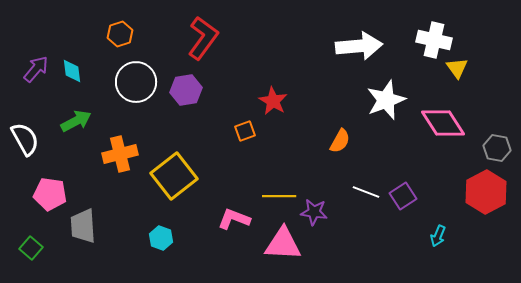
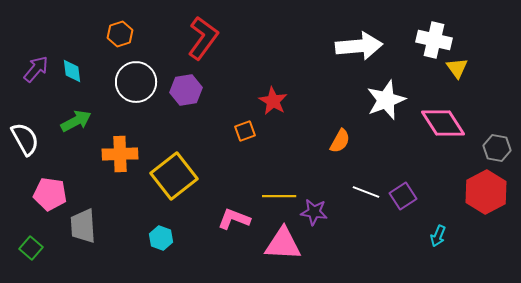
orange cross: rotated 12 degrees clockwise
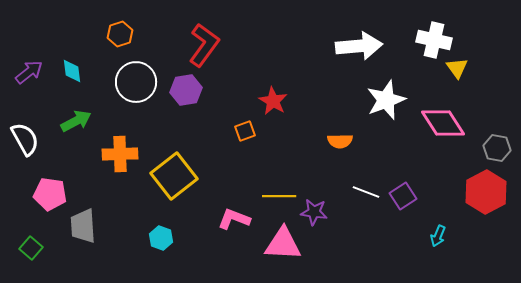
red L-shape: moved 1 px right, 7 px down
purple arrow: moved 7 px left, 3 px down; rotated 12 degrees clockwise
orange semicircle: rotated 60 degrees clockwise
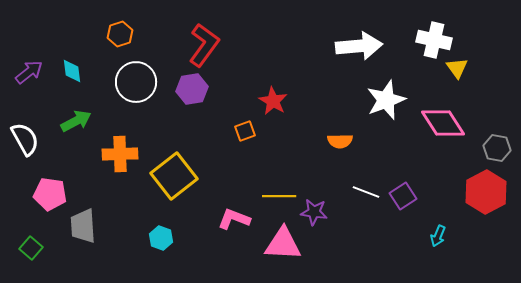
purple hexagon: moved 6 px right, 1 px up
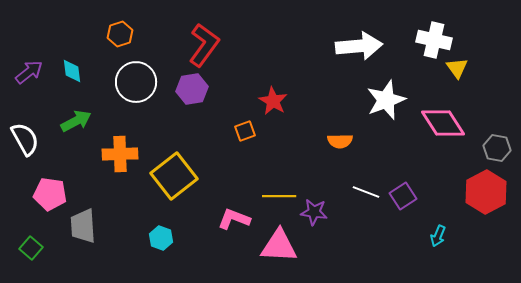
pink triangle: moved 4 px left, 2 px down
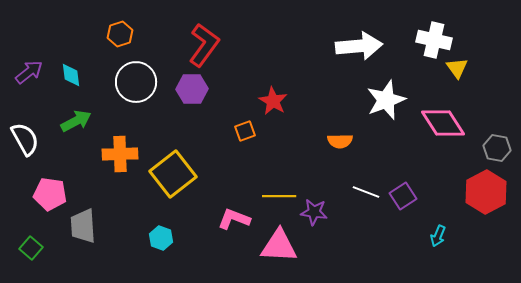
cyan diamond: moved 1 px left, 4 px down
purple hexagon: rotated 8 degrees clockwise
yellow square: moved 1 px left, 2 px up
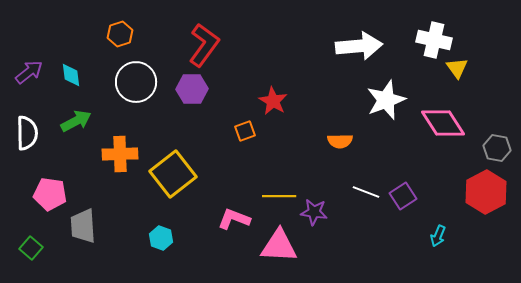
white semicircle: moved 2 px right, 6 px up; rotated 28 degrees clockwise
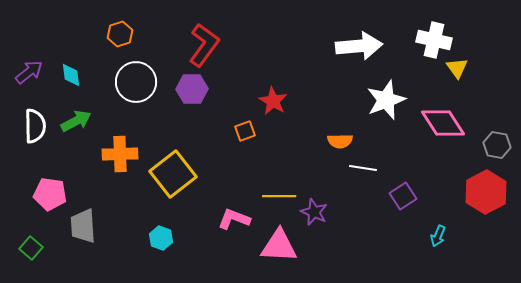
white semicircle: moved 8 px right, 7 px up
gray hexagon: moved 3 px up
white line: moved 3 px left, 24 px up; rotated 12 degrees counterclockwise
purple star: rotated 16 degrees clockwise
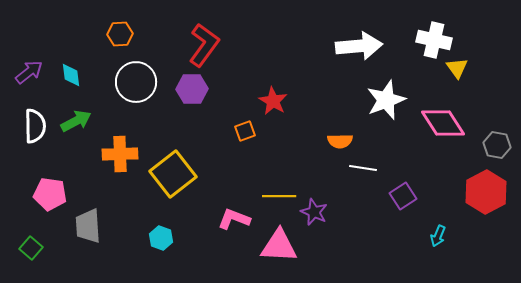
orange hexagon: rotated 15 degrees clockwise
gray trapezoid: moved 5 px right
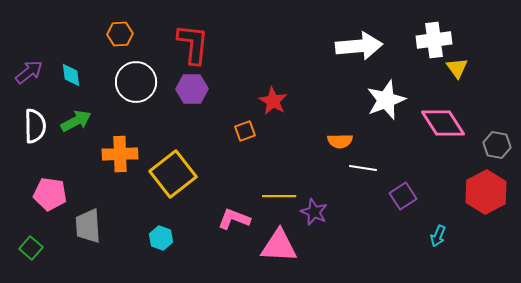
white cross: rotated 20 degrees counterclockwise
red L-shape: moved 11 px left, 1 px up; rotated 30 degrees counterclockwise
